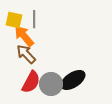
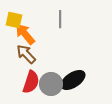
gray line: moved 26 px right
orange arrow: moved 1 px right, 2 px up
red semicircle: rotated 10 degrees counterclockwise
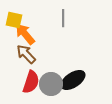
gray line: moved 3 px right, 1 px up
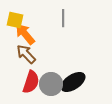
yellow square: moved 1 px right
black ellipse: moved 2 px down
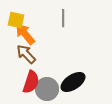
yellow square: moved 1 px right
gray circle: moved 4 px left, 5 px down
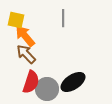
orange arrow: moved 2 px down
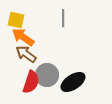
orange arrow: moved 2 px left, 1 px down; rotated 15 degrees counterclockwise
brown arrow: rotated 10 degrees counterclockwise
gray circle: moved 14 px up
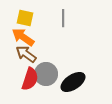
yellow square: moved 9 px right, 2 px up
gray circle: moved 1 px left, 1 px up
red semicircle: moved 1 px left, 3 px up
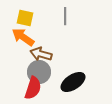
gray line: moved 2 px right, 2 px up
brown arrow: moved 15 px right; rotated 20 degrees counterclockwise
gray circle: moved 7 px left, 2 px up
red semicircle: moved 3 px right, 9 px down
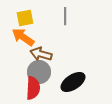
yellow square: rotated 24 degrees counterclockwise
red semicircle: rotated 15 degrees counterclockwise
